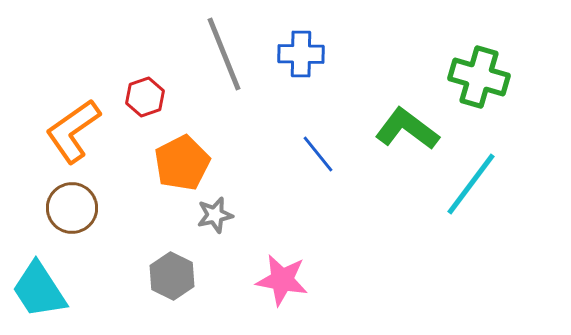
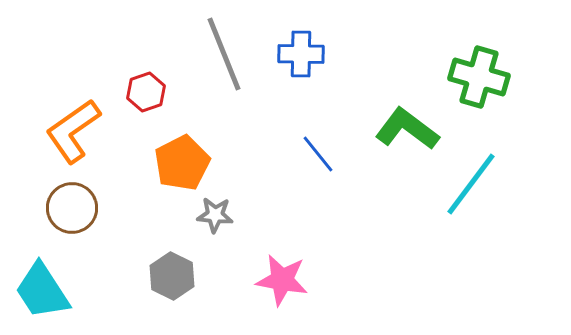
red hexagon: moved 1 px right, 5 px up
gray star: rotated 18 degrees clockwise
cyan trapezoid: moved 3 px right, 1 px down
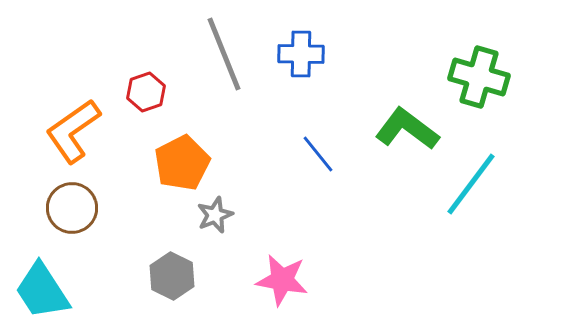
gray star: rotated 27 degrees counterclockwise
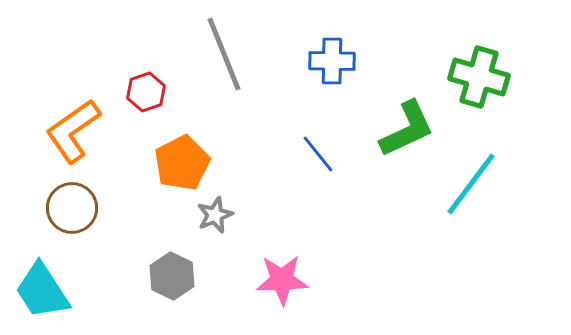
blue cross: moved 31 px right, 7 px down
green L-shape: rotated 118 degrees clockwise
pink star: rotated 12 degrees counterclockwise
